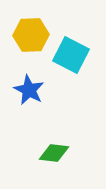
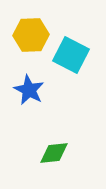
green diamond: rotated 12 degrees counterclockwise
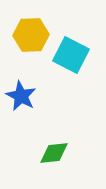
blue star: moved 8 px left, 6 px down
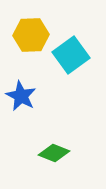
cyan square: rotated 27 degrees clockwise
green diamond: rotated 28 degrees clockwise
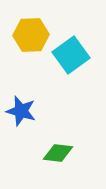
blue star: moved 15 px down; rotated 12 degrees counterclockwise
green diamond: moved 4 px right; rotated 16 degrees counterclockwise
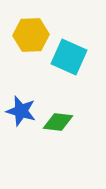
cyan square: moved 2 px left, 2 px down; rotated 30 degrees counterclockwise
green diamond: moved 31 px up
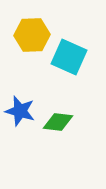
yellow hexagon: moved 1 px right
blue star: moved 1 px left
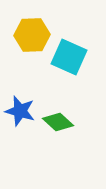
green diamond: rotated 36 degrees clockwise
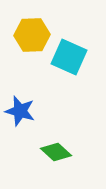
green diamond: moved 2 px left, 30 px down
